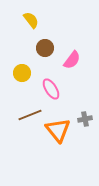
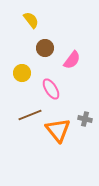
gray cross: rotated 24 degrees clockwise
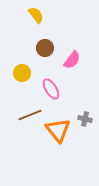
yellow semicircle: moved 5 px right, 5 px up
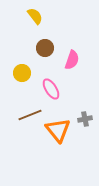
yellow semicircle: moved 1 px left, 1 px down
pink semicircle: rotated 18 degrees counterclockwise
gray cross: rotated 24 degrees counterclockwise
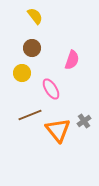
brown circle: moved 13 px left
gray cross: moved 1 px left, 2 px down; rotated 24 degrees counterclockwise
